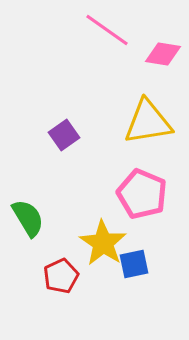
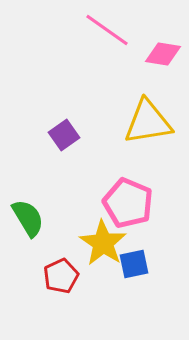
pink pentagon: moved 14 px left, 9 px down
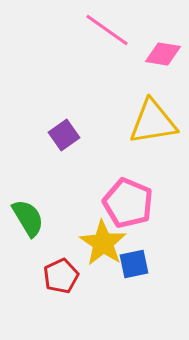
yellow triangle: moved 5 px right
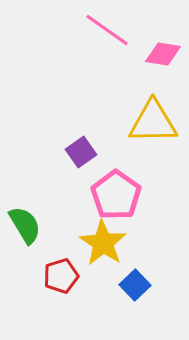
yellow triangle: rotated 8 degrees clockwise
purple square: moved 17 px right, 17 px down
pink pentagon: moved 12 px left, 8 px up; rotated 12 degrees clockwise
green semicircle: moved 3 px left, 7 px down
blue square: moved 1 px right, 21 px down; rotated 32 degrees counterclockwise
red pentagon: rotated 8 degrees clockwise
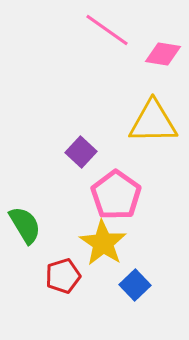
purple square: rotated 12 degrees counterclockwise
red pentagon: moved 2 px right
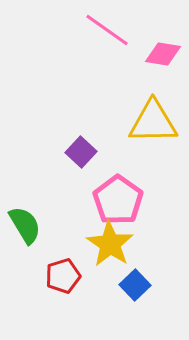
pink pentagon: moved 2 px right, 5 px down
yellow star: moved 7 px right, 1 px down
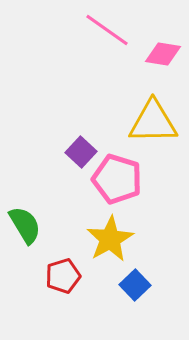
pink pentagon: moved 1 px left, 21 px up; rotated 18 degrees counterclockwise
yellow star: moved 5 px up; rotated 9 degrees clockwise
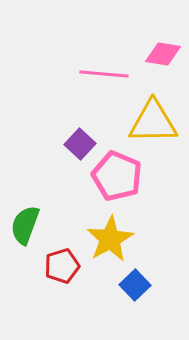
pink line: moved 3 px left, 44 px down; rotated 30 degrees counterclockwise
purple square: moved 1 px left, 8 px up
pink pentagon: moved 3 px up; rotated 6 degrees clockwise
green semicircle: rotated 129 degrees counterclockwise
red pentagon: moved 1 px left, 10 px up
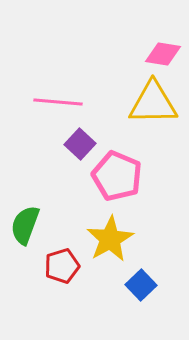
pink line: moved 46 px left, 28 px down
yellow triangle: moved 19 px up
blue square: moved 6 px right
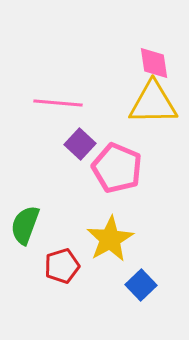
pink diamond: moved 9 px left, 9 px down; rotated 72 degrees clockwise
pink line: moved 1 px down
pink pentagon: moved 8 px up
